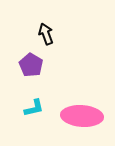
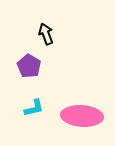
purple pentagon: moved 2 px left, 1 px down
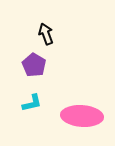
purple pentagon: moved 5 px right, 1 px up
cyan L-shape: moved 2 px left, 5 px up
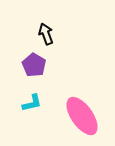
pink ellipse: rotated 51 degrees clockwise
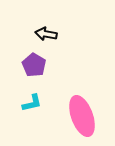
black arrow: rotated 60 degrees counterclockwise
pink ellipse: rotated 15 degrees clockwise
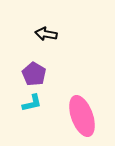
purple pentagon: moved 9 px down
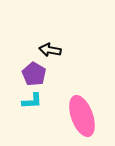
black arrow: moved 4 px right, 16 px down
cyan L-shape: moved 2 px up; rotated 10 degrees clockwise
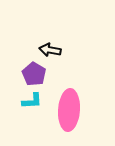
pink ellipse: moved 13 px left, 6 px up; rotated 24 degrees clockwise
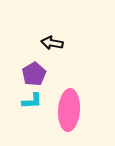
black arrow: moved 2 px right, 7 px up
purple pentagon: rotated 10 degrees clockwise
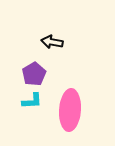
black arrow: moved 1 px up
pink ellipse: moved 1 px right
